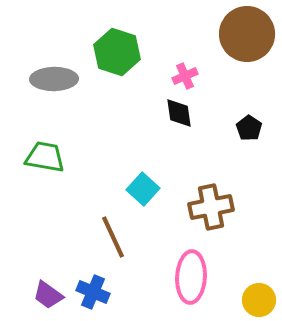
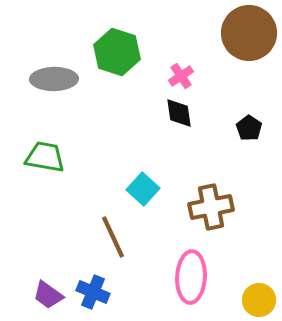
brown circle: moved 2 px right, 1 px up
pink cross: moved 4 px left; rotated 10 degrees counterclockwise
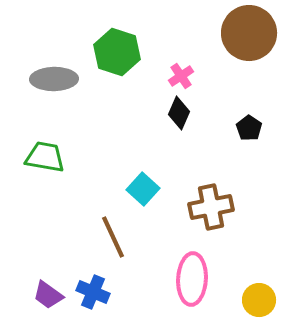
black diamond: rotated 32 degrees clockwise
pink ellipse: moved 1 px right, 2 px down
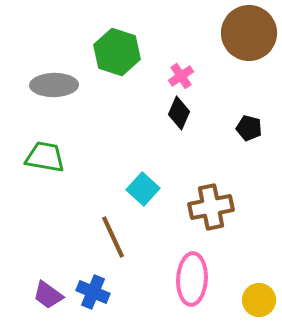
gray ellipse: moved 6 px down
black pentagon: rotated 20 degrees counterclockwise
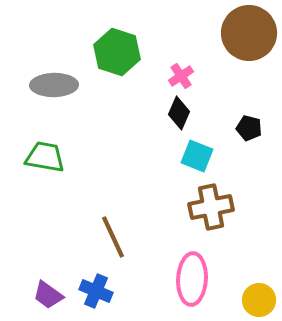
cyan square: moved 54 px right, 33 px up; rotated 20 degrees counterclockwise
blue cross: moved 3 px right, 1 px up
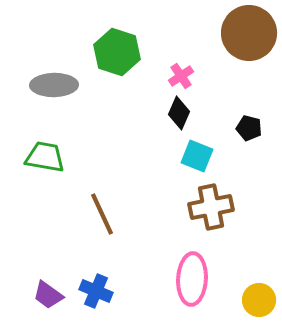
brown line: moved 11 px left, 23 px up
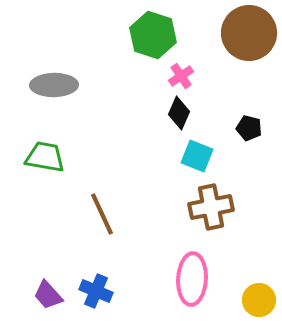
green hexagon: moved 36 px right, 17 px up
purple trapezoid: rotated 12 degrees clockwise
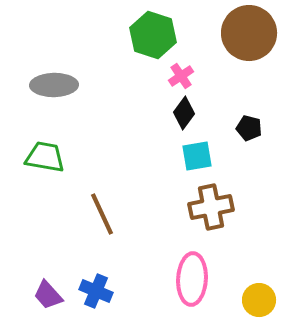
black diamond: moved 5 px right; rotated 12 degrees clockwise
cyan square: rotated 32 degrees counterclockwise
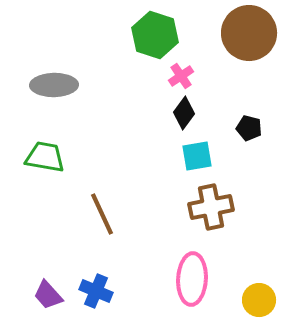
green hexagon: moved 2 px right
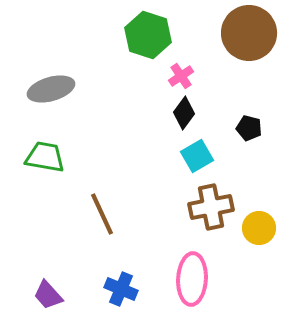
green hexagon: moved 7 px left
gray ellipse: moved 3 px left, 4 px down; rotated 15 degrees counterclockwise
cyan square: rotated 20 degrees counterclockwise
blue cross: moved 25 px right, 2 px up
yellow circle: moved 72 px up
